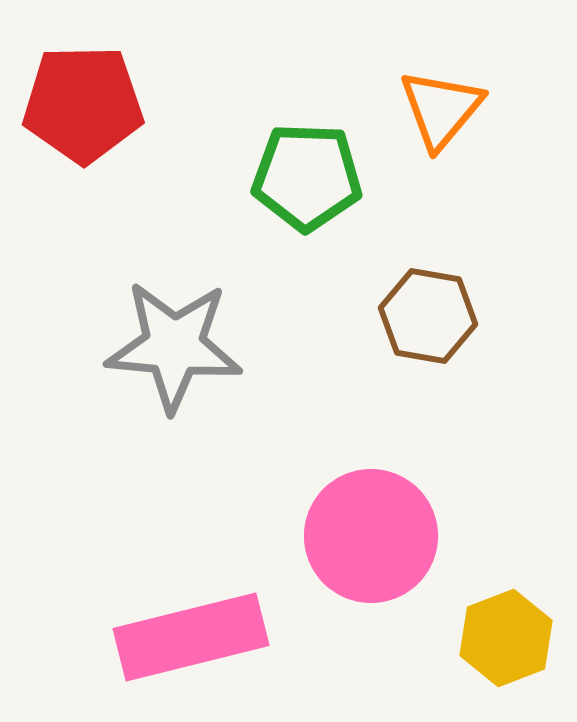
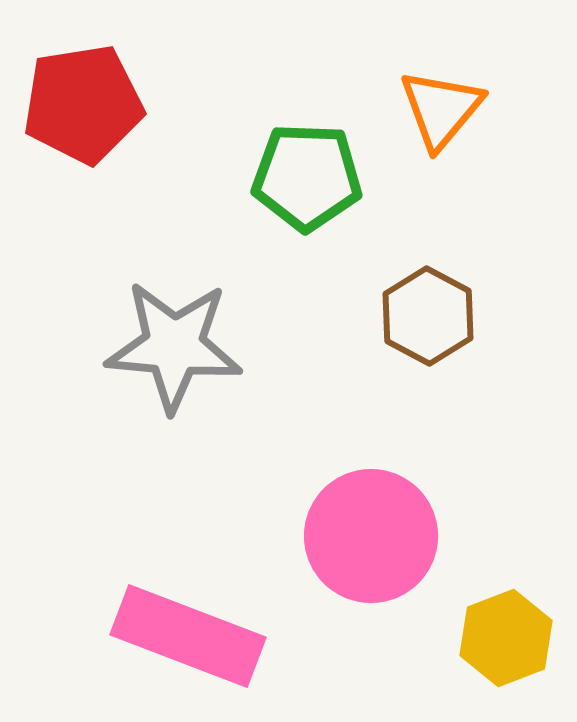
red pentagon: rotated 8 degrees counterclockwise
brown hexagon: rotated 18 degrees clockwise
pink rectangle: moved 3 px left, 1 px up; rotated 35 degrees clockwise
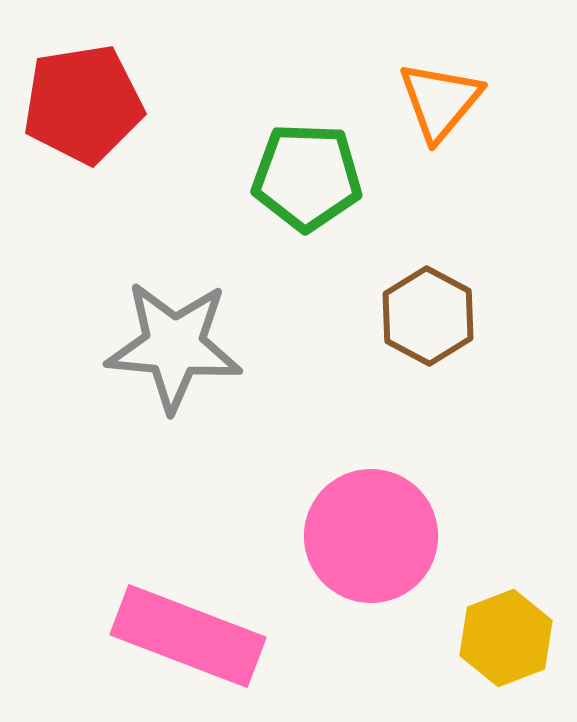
orange triangle: moved 1 px left, 8 px up
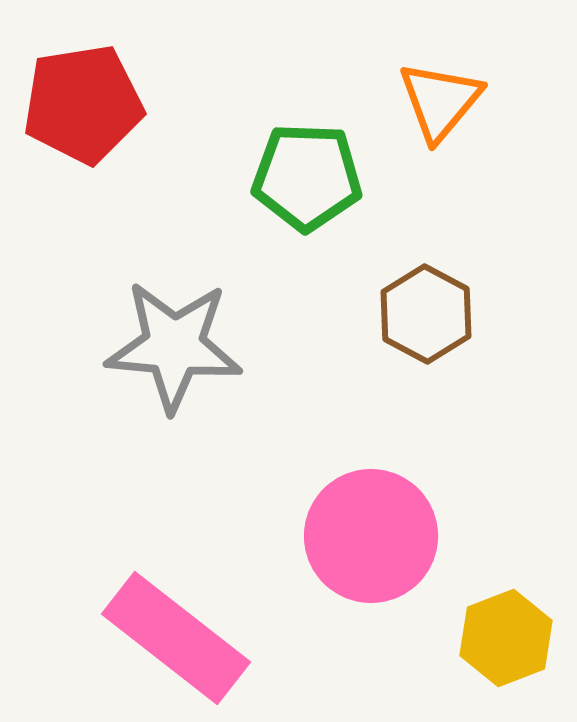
brown hexagon: moved 2 px left, 2 px up
pink rectangle: moved 12 px left, 2 px down; rotated 17 degrees clockwise
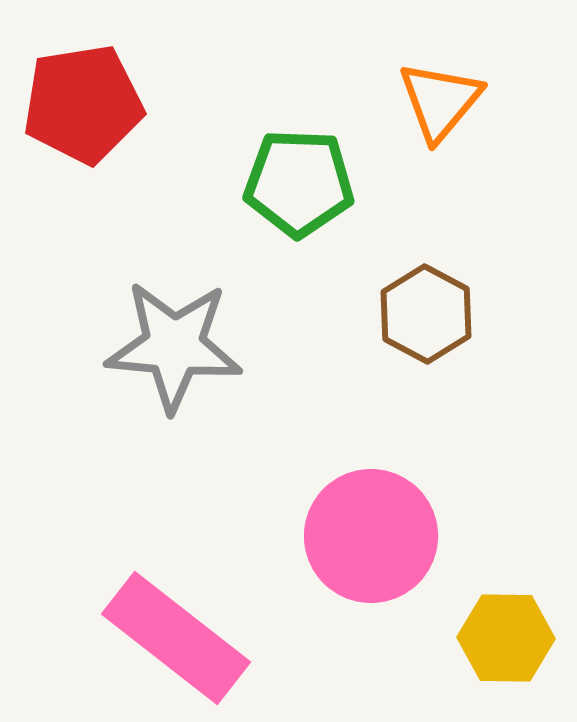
green pentagon: moved 8 px left, 6 px down
yellow hexagon: rotated 22 degrees clockwise
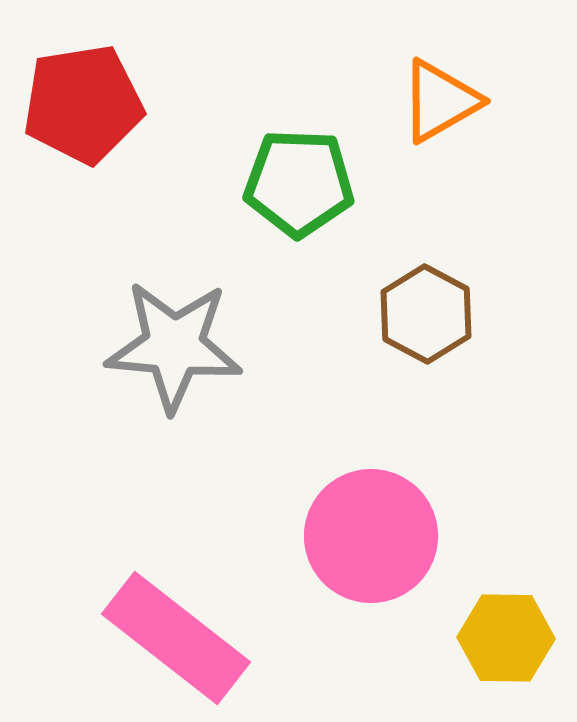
orange triangle: rotated 20 degrees clockwise
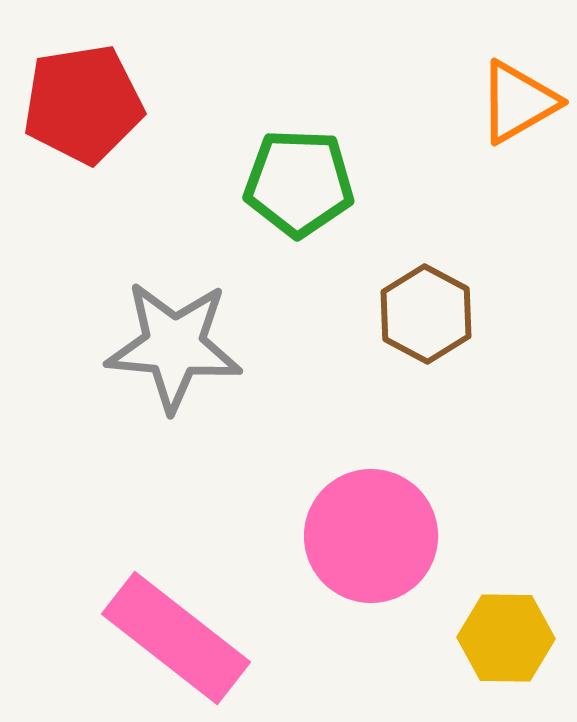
orange triangle: moved 78 px right, 1 px down
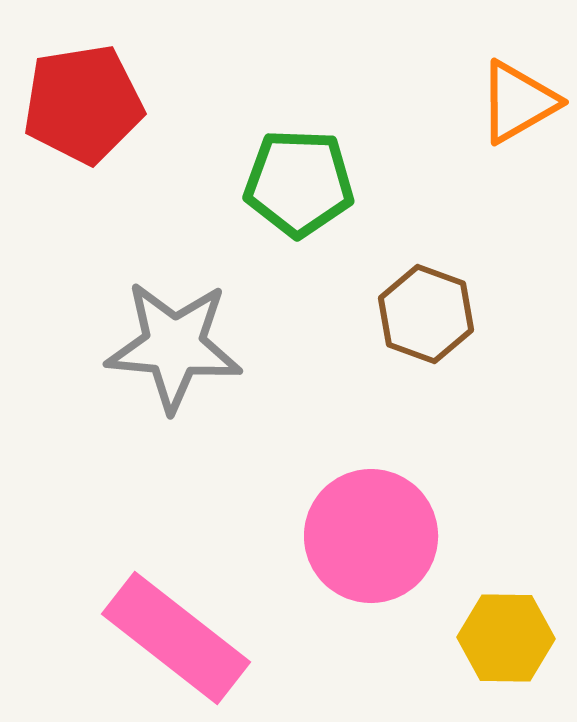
brown hexagon: rotated 8 degrees counterclockwise
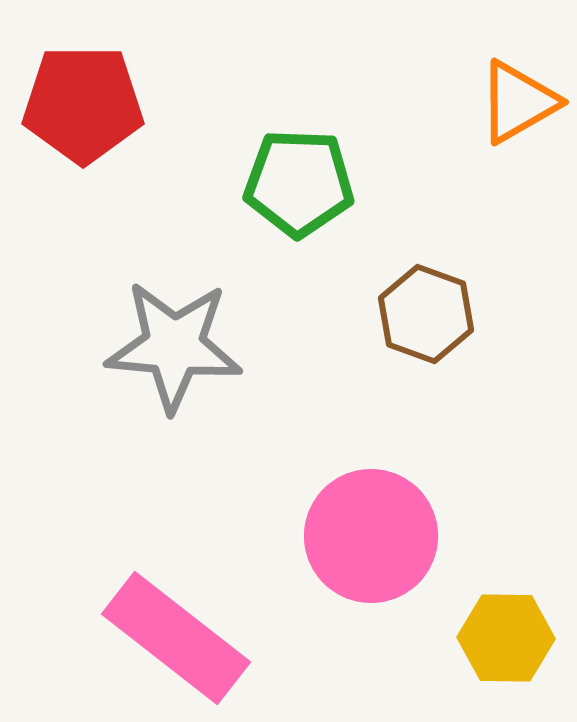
red pentagon: rotated 9 degrees clockwise
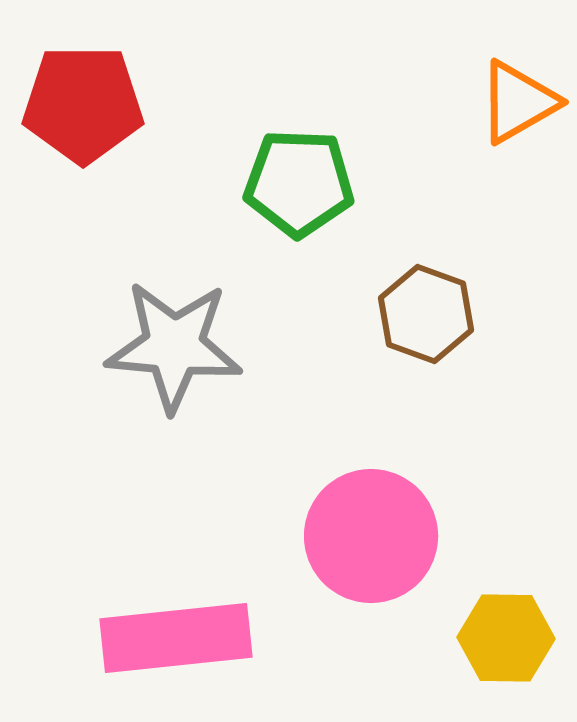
pink rectangle: rotated 44 degrees counterclockwise
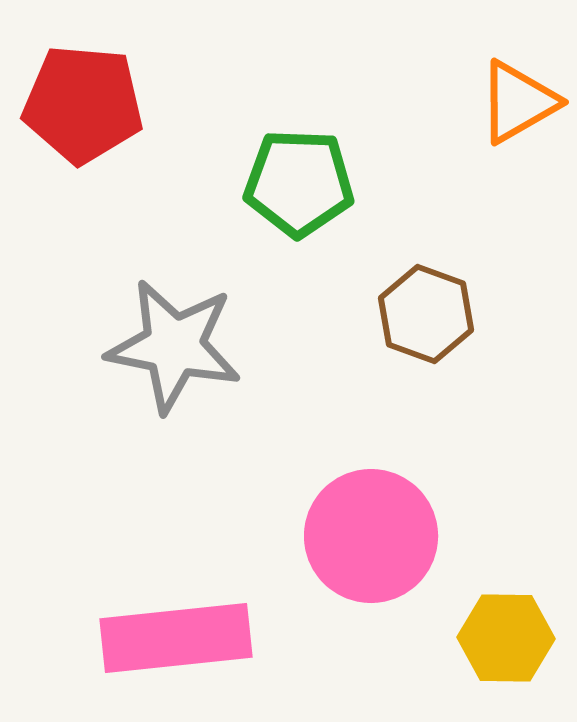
red pentagon: rotated 5 degrees clockwise
gray star: rotated 6 degrees clockwise
